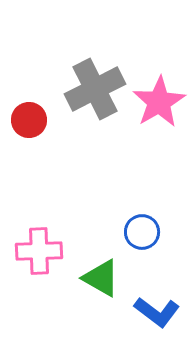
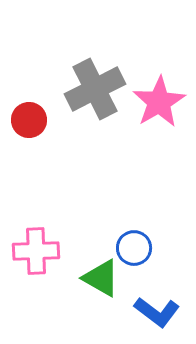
blue circle: moved 8 px left, 16 px down
pink cross: moved 3 px left
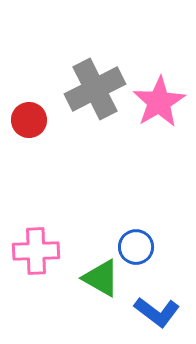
blue circle: moved 2 px right, 1 px up
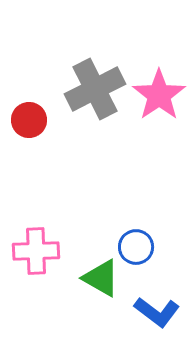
pink star: moved 7 px up; rotated 4 degrees counterclockwise
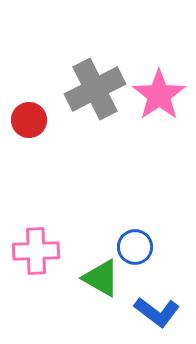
blue circle: moved 1 px left
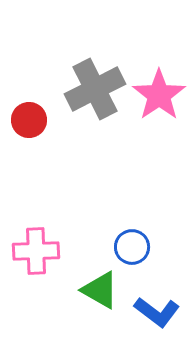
blue circle: moved 3 px left
green triangle: moved 1 px left, 12 px down
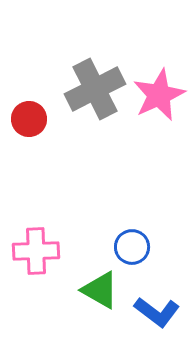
pink star: rotated 10 degrees clockwise
red circle: moved 1 px up
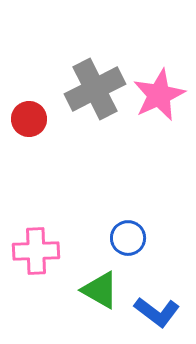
blue circle: moved 4 px left, 9 px up
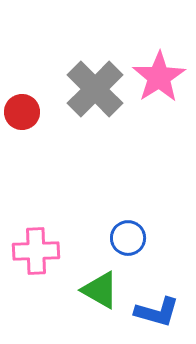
gray cross: rotated 18 degrees counterclockwise
pink star: moved 18 px up; rotated 8 degrees counterclockwise
red circle: moved 7 px left, 7 px up
blue L-shape: rotated 21 degrees counterclockwise
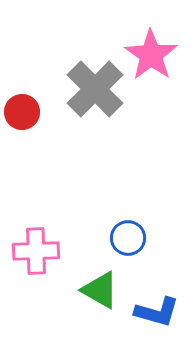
pink star: moved 8 px left, 22 px up; rotated 4 degrees counterclockwise
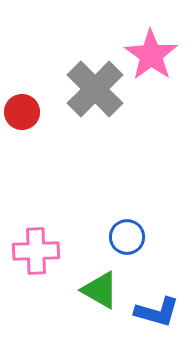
blue circle: moved 1 px left, 1 px up
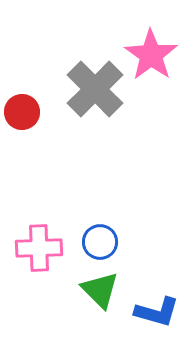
blue circle: moved 27 px left, 5 px down
pink cross: moved 3 px right, 3 px up
green triangle: rotated 15 degrees clockwise
